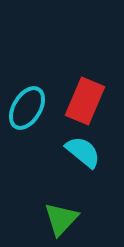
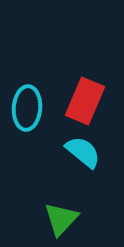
cyan ellipse: rotated 27 degrees counterclockwise
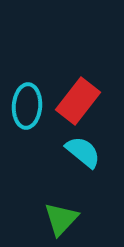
red rectangle: moved 7 px left; rotated 15 degrees clockwise
cyan ellipse: moved 2 px up
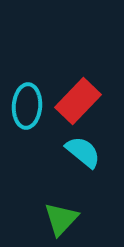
red rectangle: rotated 6 degrees clockwise
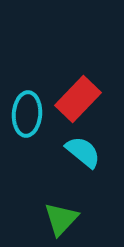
red rectangle: moved 2 px up
cyan ellipse: moved 8 px down
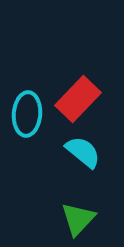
green triangle: moved 17 px right
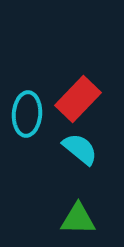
cyan semicircle: moved 3 px left, 3 px up
green triangle: rotated 48 degrees clockwise
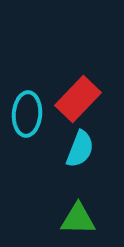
cyan semicircle: rotated 72 degrees clockwise
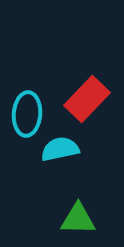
red rectangle: moved 9 px right
cyan semicircle: moved 20 px left; rotated 123 degrees counterclockwise
